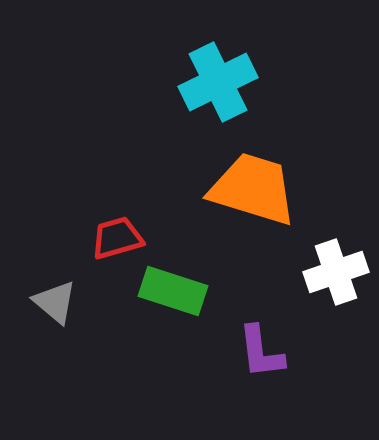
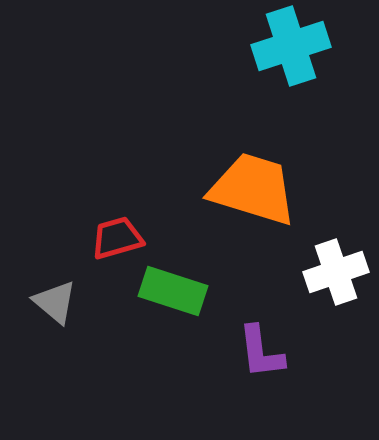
cyan cross: moved 73 px right, 36 px up; rotated 8 degrees clockwise
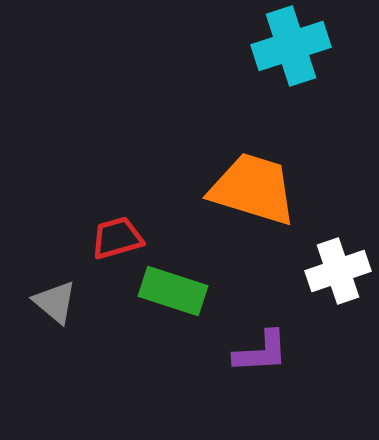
white cross: moved 2 px right, 1 px up
purple L-shape: rotated 86 degrees counterclockwise
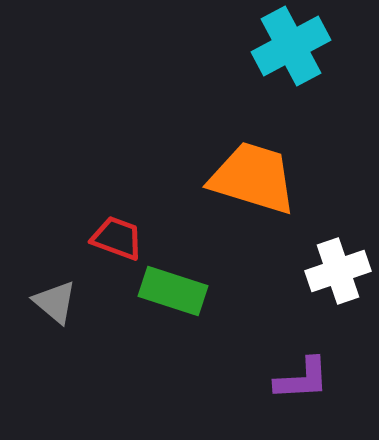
cyan cross: rotated 10 degrees counterclockwise
orange trapezoid: moved 11 px up
red trapezoid: rotated 36 degrees clockwise
purple L-shape: moved 41 px right, 27 px down
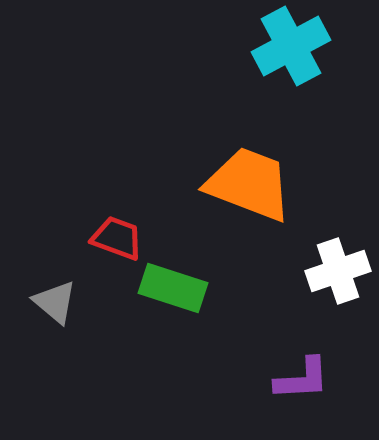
orange trapezoid: moved 4 px left, 6 px down; rotated 4 degrees clockwise
green rectangle: moved 3 px up
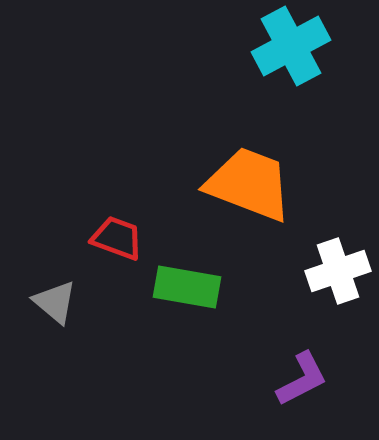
green rectangle: moved 14 px right, 1 px up; rotated 8 degrees counterclockwise
purple L-shape: rotated 24 degrees counterclockwise
